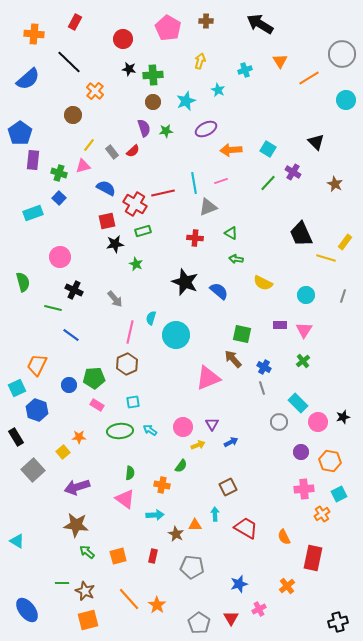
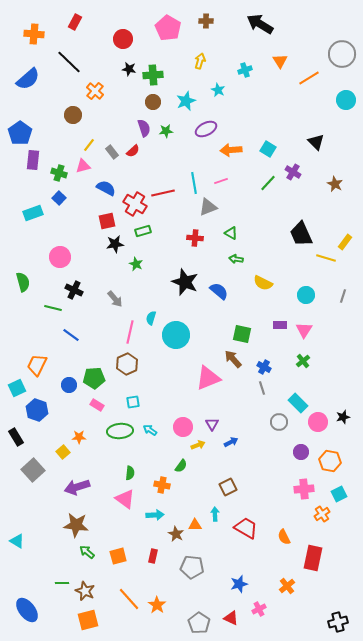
red triangle at (231, 618): rotated 35 degrees counterclockwise
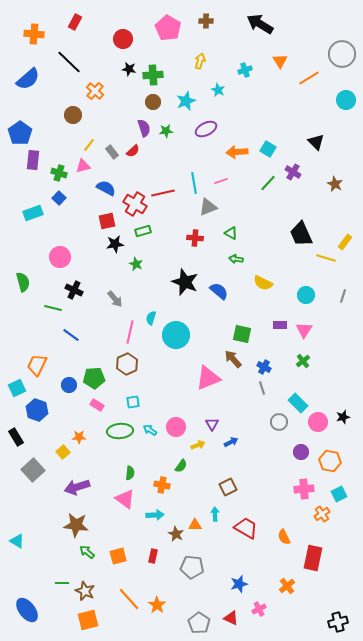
orange arrow at (231, 150): moved 6 px right, 2 px down
pink circle at (183, 427): moved 7 px left
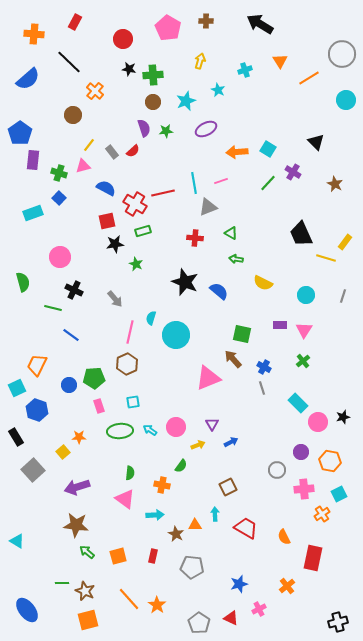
pink rectangle at (97, 405): moved 2 px right, 1 px down; rotated 40 degrees clockwise
gray circle at (279, 422): moved 2 px left, 48 px down
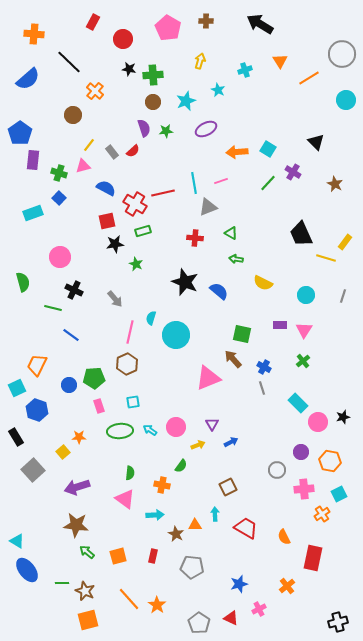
red rectangle at (75, 22): moved 18 px right
blue ellipse at (27, 610): moved 40 px up
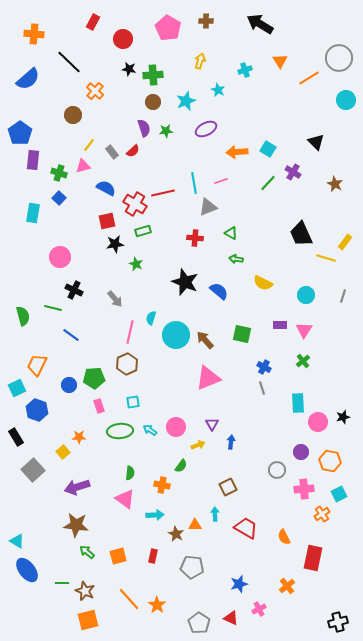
gray circle at (342, 54): moved 3 px left, 4 px down
cyan rectangle at (33, 213): rotated 60 degrees counterclockwise
green semicircle at (23, 282): moved 34 px down
brown arrow at (233, 359): moved 28 px left, 19 px up
cyan rectangle at (298, 403): rotated 42 degrees clockwise
blue arrow at (231, 442): rotated 56 degrees counterclockwise
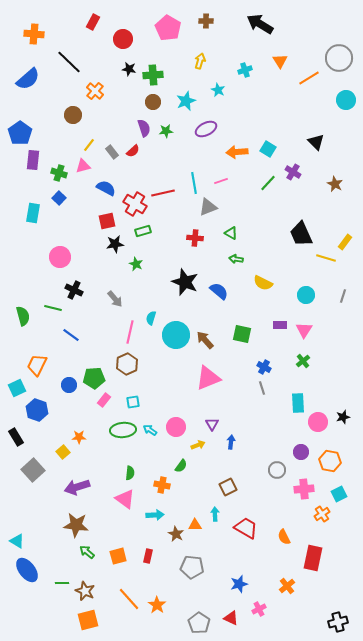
pink rectangle at (99, 406): moved 5 px right, 6 px up; rotated 56 degrees clockwise
green ellipse at (120, 431): moved 3 px right, 1 px up
red rectangle at (153, 556): moved 5 px left
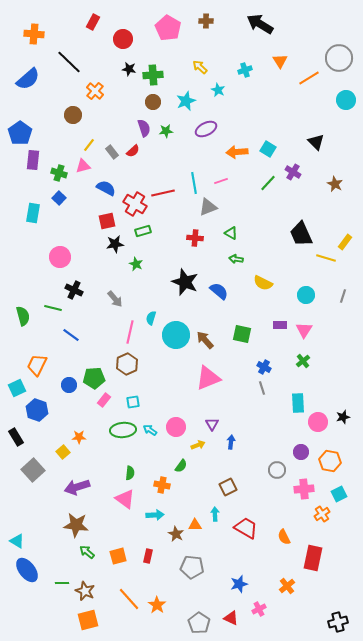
yellow arrow at (200, 61): moved 6 px down; rotated 63 degrees counterclockwise
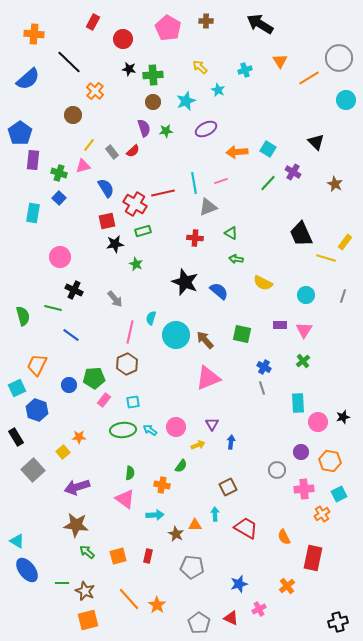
blue semicircle at (106, 188): rotated 30 degrees clockwise
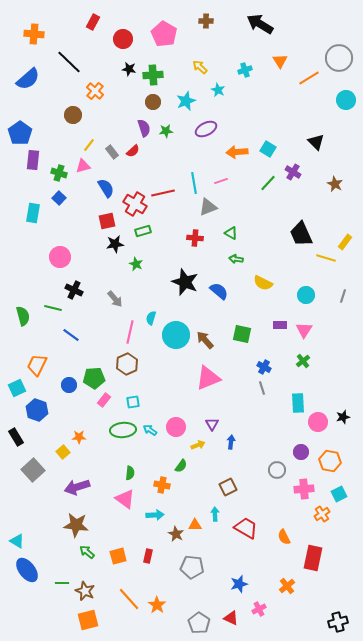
pink pentagon at (168, 28): moved 4 px left, 6 px down
